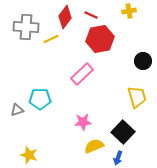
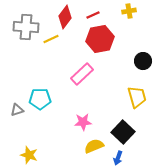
red line: moved 2 px right; rotated 48 degrees counterclockwise
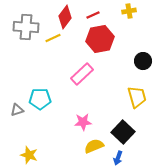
yellow line: moved 2 px right, 1 px up
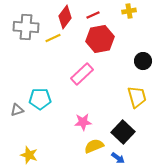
blue arrow: rotated 72 degrees counterclockwise
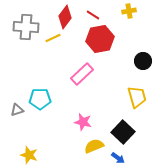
red line: rotated 56 degrees clockwise
pink star: rotated 18 degrees clockwise
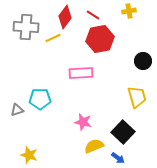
pink rectangle: moved 1 px left, 1 px up; rotated 40 degrees clockwise
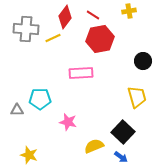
gray cross: moved 2 px down
gray triangle: rotated 16 degrees clockwise
pink star: moved 15 px left
blue arrow: moved 3 px right, 1 px up
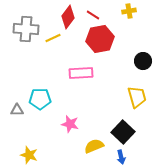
red diamond: moved 3 px right
pink star: moved 2 px right, 2 px down
blue arrow: rotated 40 degrees clockwise
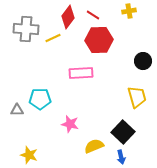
red hexagon: moved 1 px left, 1 px down; rotated 8 degrees clockwise
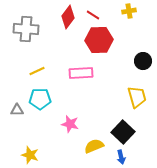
yellow line: moved 16 px left, 33 px down
yellow star: moved 1 px right
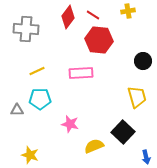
yellow cross: moved 1 px left
red hexagon: rotated 8 degrees clockwise
blue arrow: moved 25 px right
